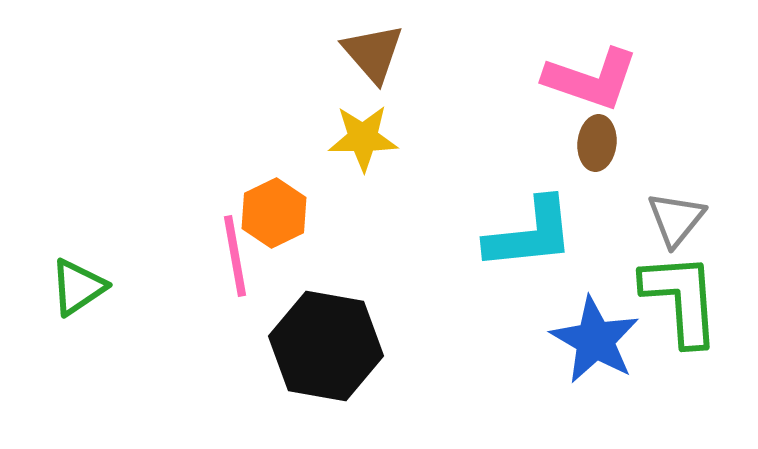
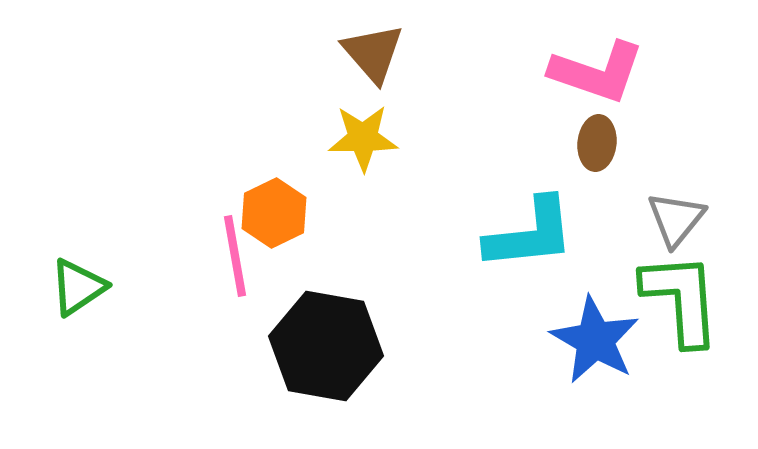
pink L-shape: moved 6 px right, 7 px up
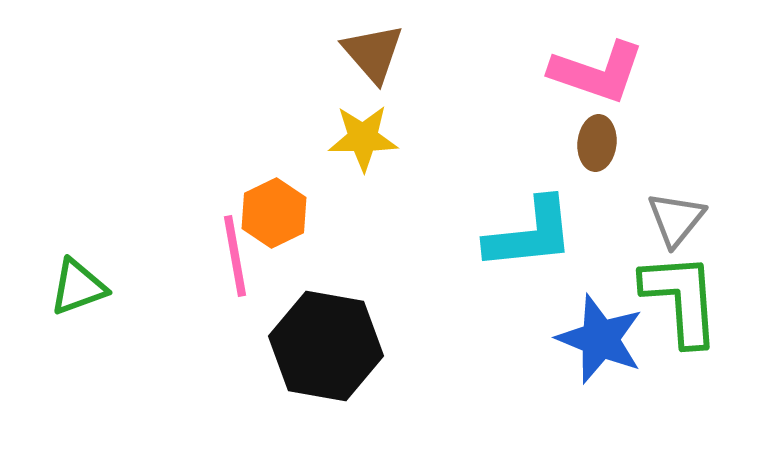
green triangle: rotated 14 degrees clockwise
blue star: moved 5 px right, 1 px up; rotated 8 degrees counterclockwise
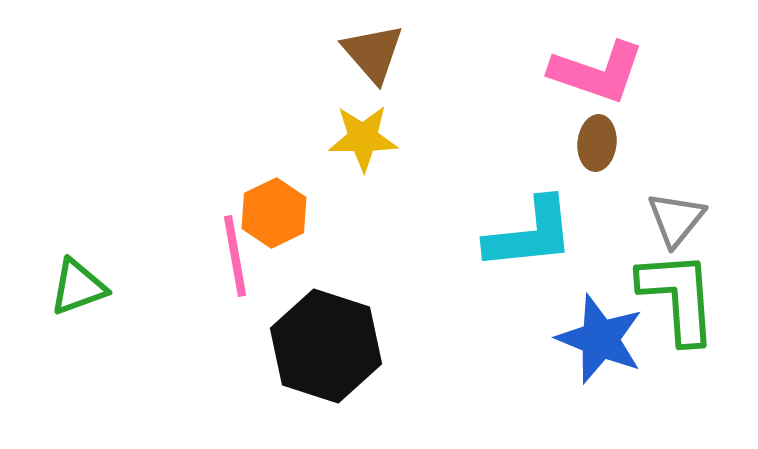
green L-shape: moved 3 px left, 2 px up
black hexagon: rotated 8 degrees clockwise
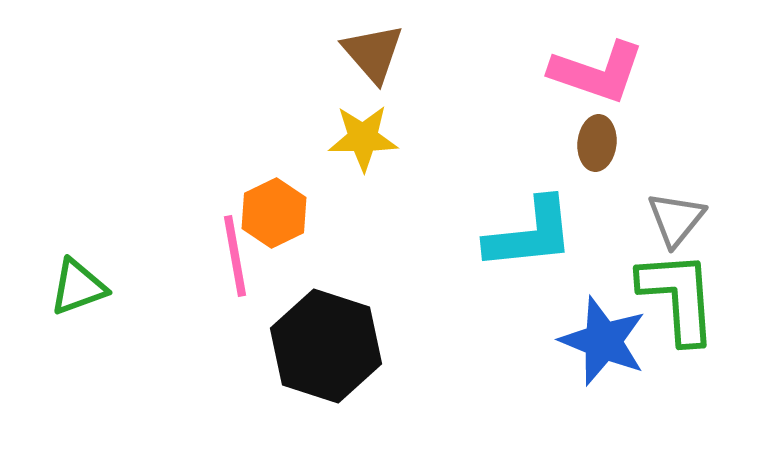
blue star: moved 3 px right, 2 px down
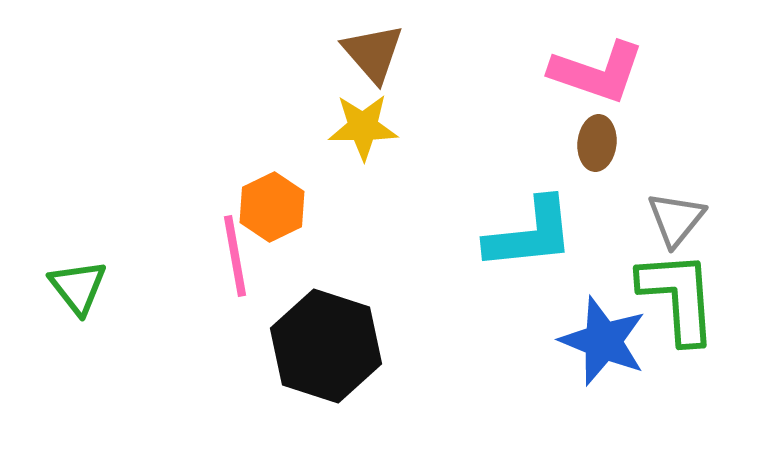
yellow star: moved 11 px up
orange hexagon: moved 2 px left, 6 px up
green triangle: rotated 48 degrees counterclockwise
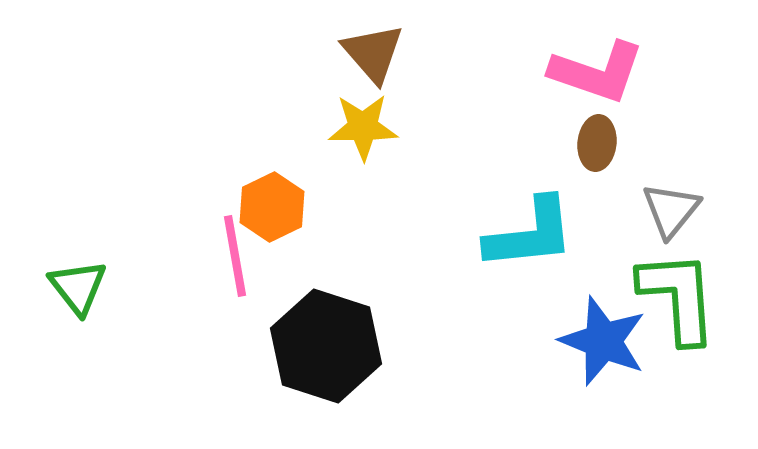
gray triangle: moved 5 px left, 9 px up
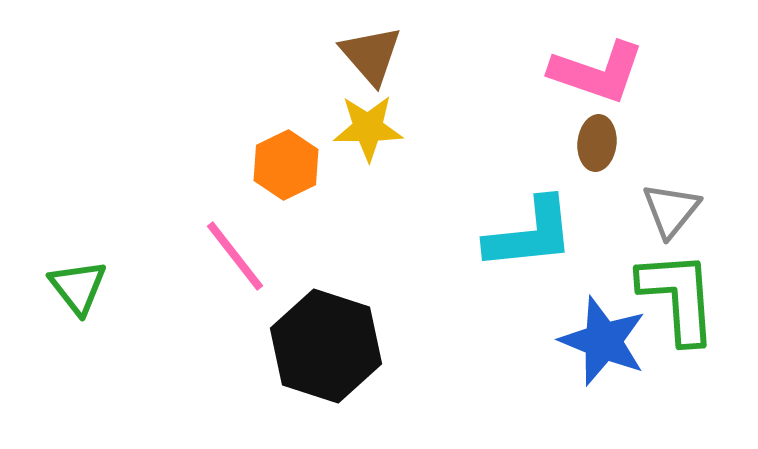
brown triangle: moved 2 px left, 2 px down
yellow star: moved 5 px right, 1 px down
orange hexagon: moved 14 px right, 42 px up
pink line: rotated 28 degrees counterclockwise
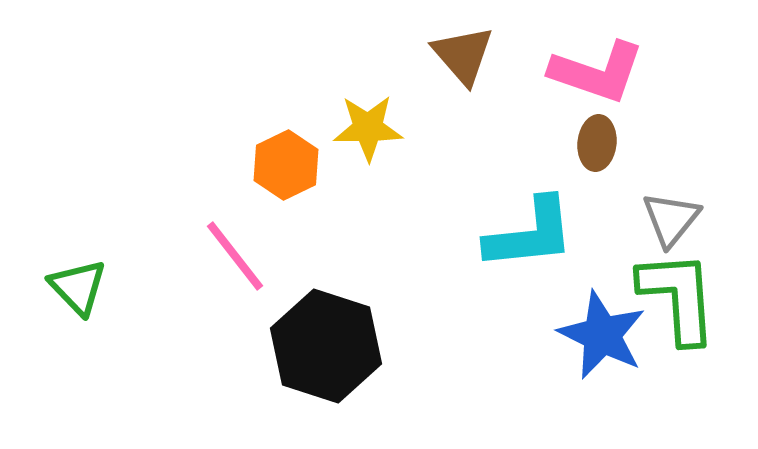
brown triangle: moved 92 px right
gray triangle: moved 9 px down
green triangle: rotated 6 degrees counterclockwise
blue star: moved 1 px left, 6 px up; rotated 4 degrees clockwise
